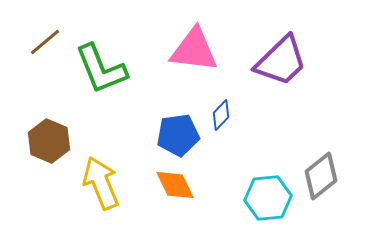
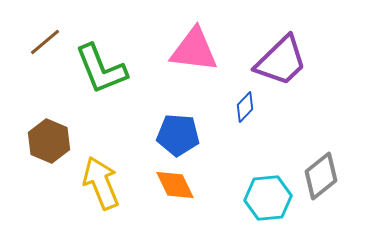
blue diamond: moved 24 px right, 8 px up
blue pentagon: rotated 12 degrees clockwise
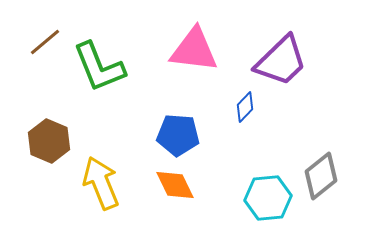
green L-shape: moved 2 px left, 2 px up
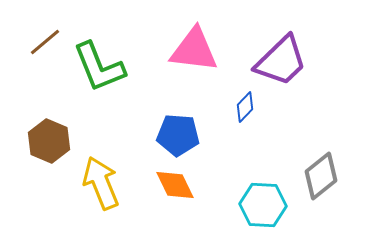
cyan hexagon: moved 5 px left, 7 px down; rotated 9 degrees clockwise
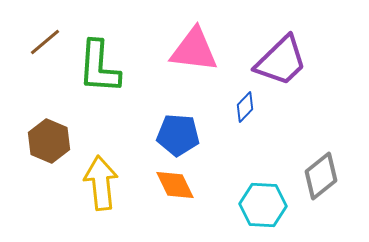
green L-shape: rotated 26 degrees clockwise
yellow arrow: rotated 16 degrees clockwise
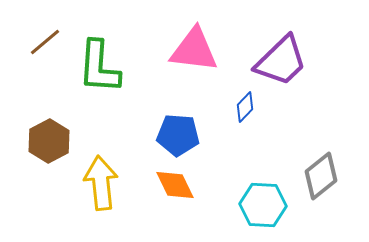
brown hexagon: rotated 9 degrees clockwise
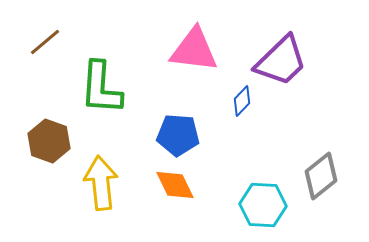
green L-shape: moved 2 px right, 21 px down
blue diamond: moved 3 px left, 6 px up
brown hexagon: rotated 12 degrees counterclockwise
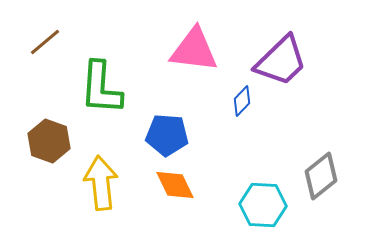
blue pentagon: moved 11 px left
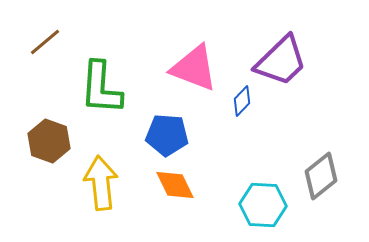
pink triangle: moved 18 px down; rotated 14 degrees clockwise
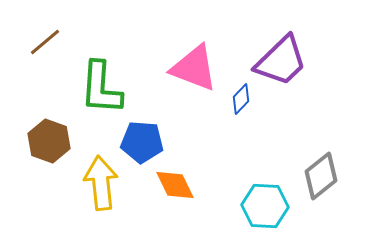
blue diamond: moved 1 px left, 2 px up
blue pentagon: moved 25 px left, 7 px down
cyan hexagon: moved 2 px right, 1 px down
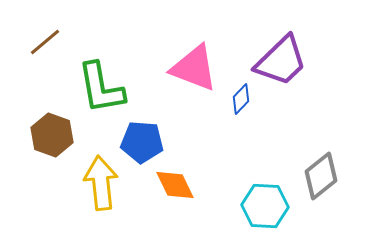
green L-shape: rotated 14 degrees counterclockwise
brown hexagon: moved 3 px right, 6 px up
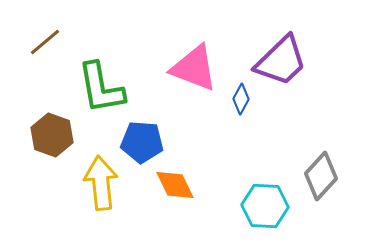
blue diamond: rotated 16 degrees counterclockwise
gray diamond: rotated 9 degrees counterclockwise
